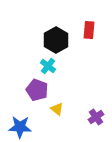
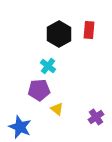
black hexagon: moved 3 px right, 6 px up
purple pentagon: moved 2 px right; rotated 25 degrees counterclockwise
blue star: rotated 20 degrees clockwise
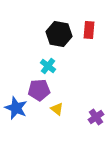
black hexagon: rotated 20 degrees counterclockwise
blue star: moved 4 px left, 19 px up
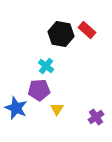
red rectangle: moved 2 px left; rotated 54 degrees counterclockwise
black hexagon: moved 2 px right
cyan cross: moved 2 px left
yellow triangle: rotated 24 degrees clockwise
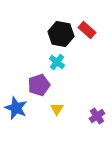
cyan cross: moved 11 px right, 4 px up
purple pentagon: moved 5 px up; rotated 15 degrees counterclockwise
purple cross: moved 1 px right, 1 px up
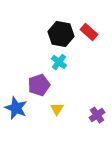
red rectangle: moved 2 px right, 2 px down
cyan cross: moved 2 px right
purple cross: moved 1 px up
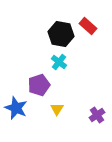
red rectangle: moved 1 px left, 6 px up
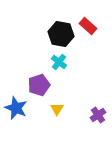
purple cross: moved 1 px right
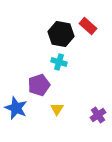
cyan cross: rotated 21 degrees counterclockwise
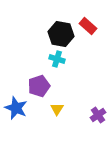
cyan cross: moved 2 px left, 3 px up
purple pentagon: moved 1 px down
